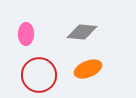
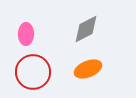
gray diamond: moved 4 px right, 3 px up; rotated 32 degrees counterclockwise
red circle: moved 6 px left, 3 px up
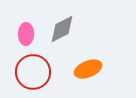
gray diamond: moved 24 px left
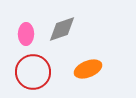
gray diamond: rotated 8 degrees clockwise
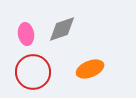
pink ellipse: rotated 10 degrees counterclockwise
orange ellipse: moved 2 px right
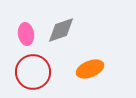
gray diamond: moved 1 px left, 1 px down
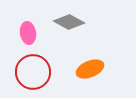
gray diamond: moved 8 px right, 8 px up; rotated 48 degrees clockwise
pink ellipse: moved 2 px right, 1 px up
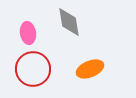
gray diamond: rotated 52 degrees clockwise
red circle: moved 3 px up
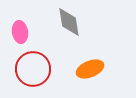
pink ellipse: moved 8 px left, 1 px up
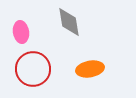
pink ellipse: moved 1 px right
orange ellipse: rotated 12 degrees clockwise
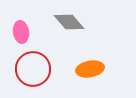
gray diamond: rotated 32 degrees counterclockwise
